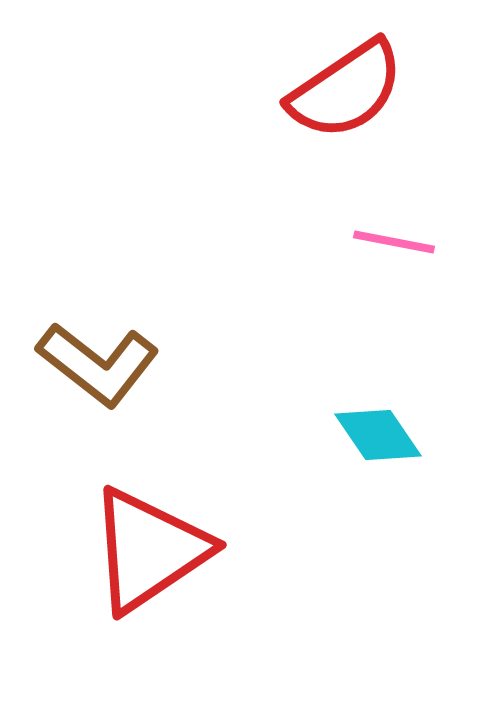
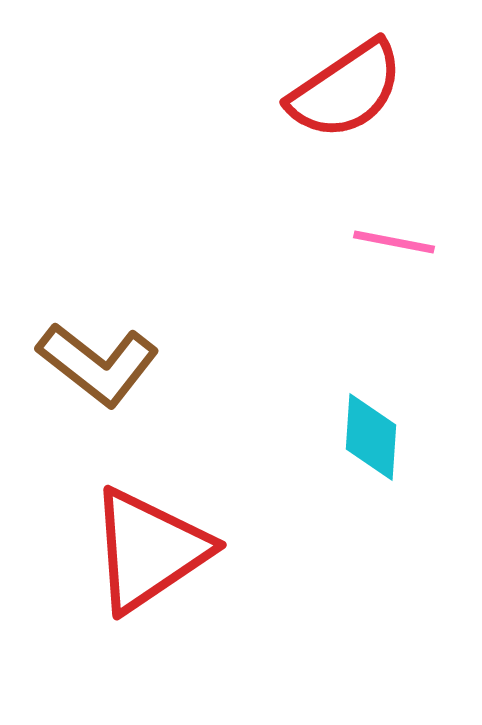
cyan diamond: moved 7 px left, 2 px down; rotated 38 degrees clockwise
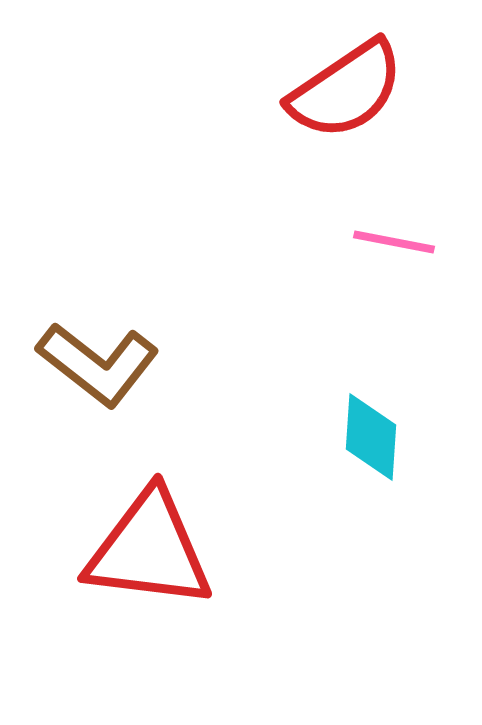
red triangle: rotated 41 degrees clockwise
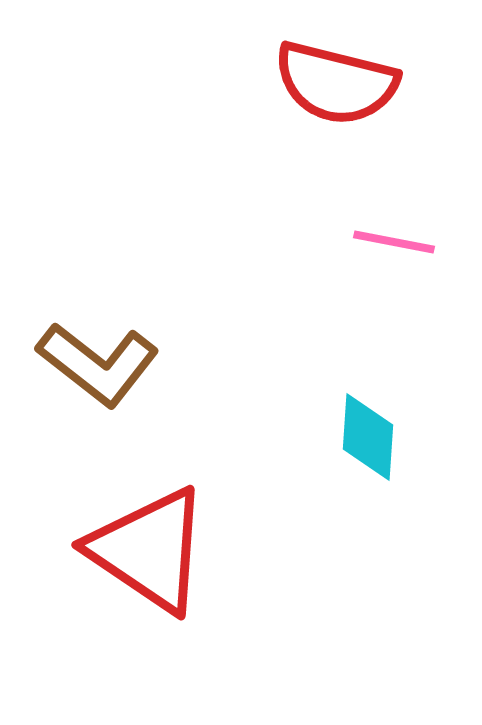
red semicircle: moved 10 px left, 7 px up; rotated 48 degrees clockwise
cyan diamond: moved 3 px left
red triangle: rotated 27 degrees clockwise
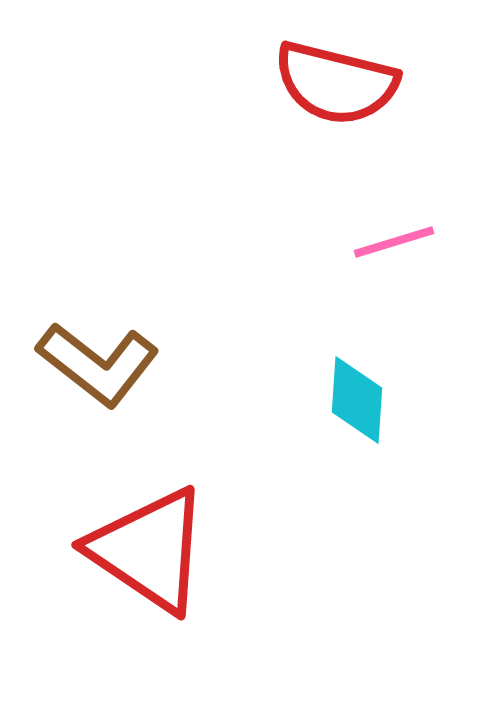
pink line: rotated 28 degrees counterclockwise
cyan diamond: moved 11 px left, 37 px up
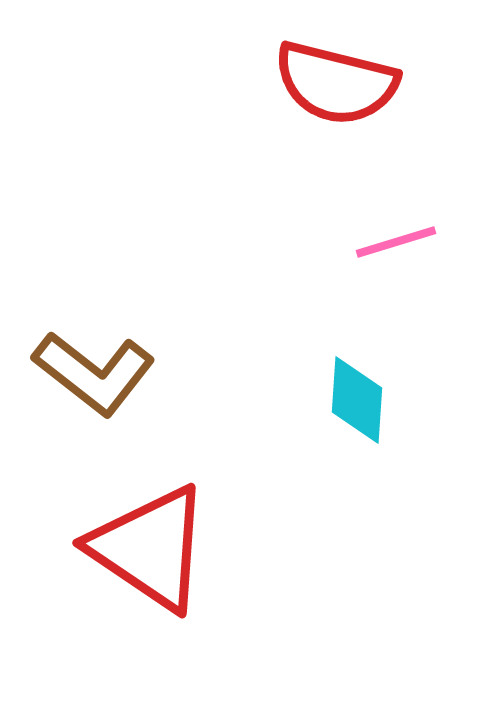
pink line: moved 2 px right
brown L-shape: moved 4 px left, 9 px down
red triangle: moved 1 px right, 2 px up
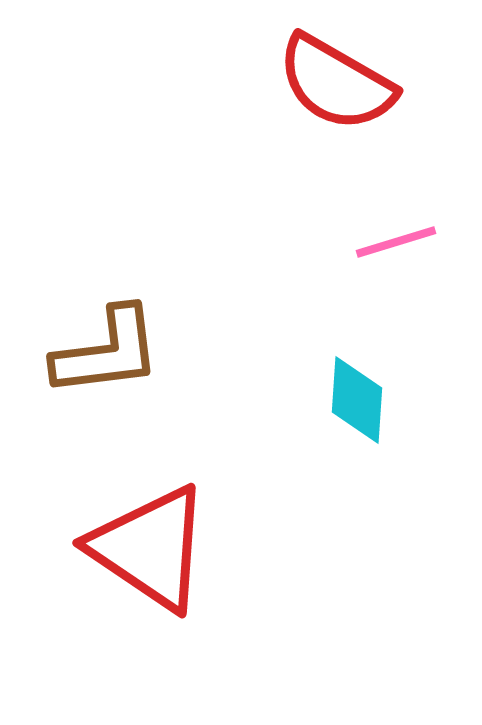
red semicircle: rotated 16 degrees clockwise
brown L-shape: moved 13 px right, 21 px up; rotated 45 degrees counterclockwise
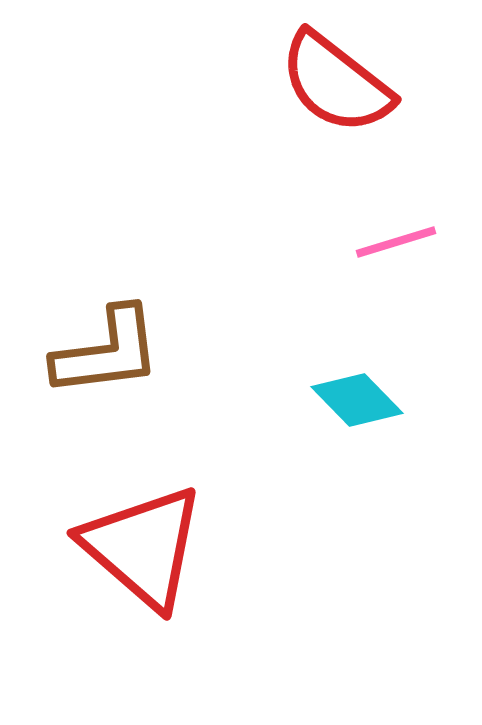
red semicircle: rotated 8 degrees clockwise
cyan diamond: rotated 48 degrees counterclockwise
red triangle: moved 7 px left, 1 px up; rotated 7 degrees clockwise
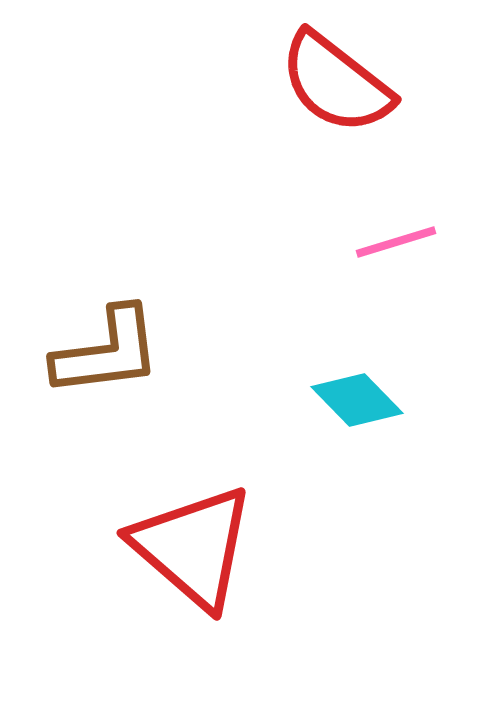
red triangle: moved 50 px right
